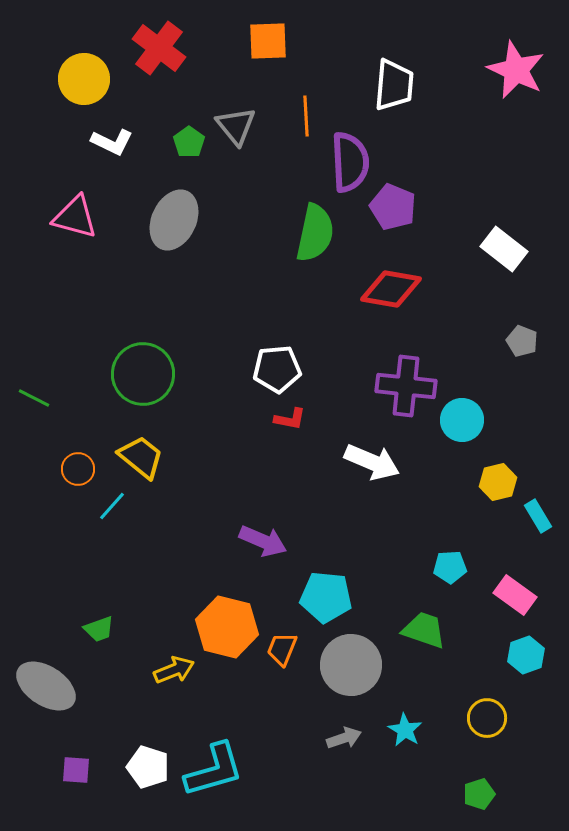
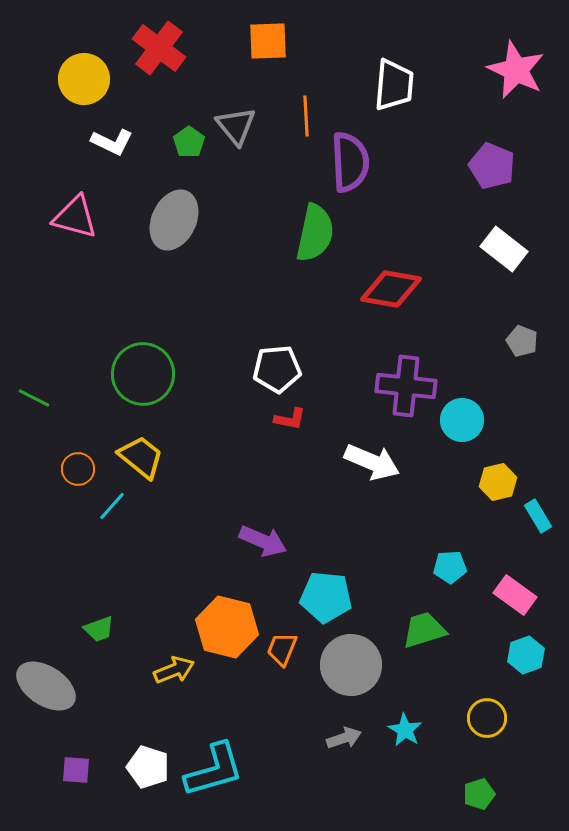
purple pentagon at (393, 207): moved 99 px right, 41 px up
green trapezoid at (424, 630): rotated 36 degrees counterclockwise
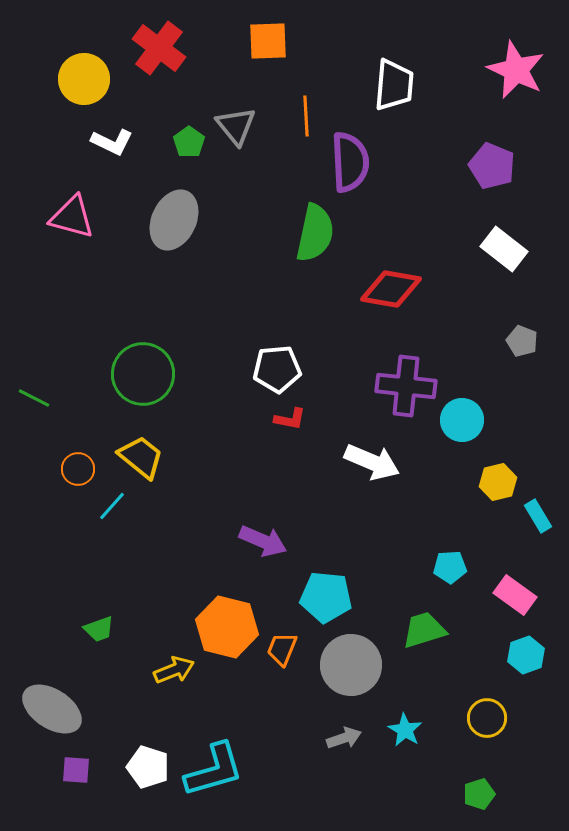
pink triangle at (75, 217): moved 3 px left
gray ellipse at (46, 686): moved 6 px right, 23 px down
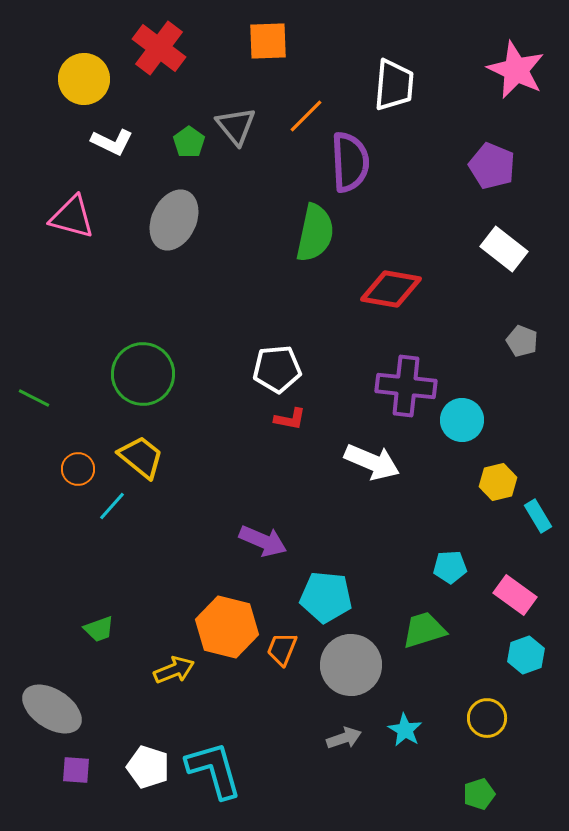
orange line at (306, 116): rotated 48 degrees clockwise
cyan L-shape at (214, 770): rotated 90 degrees counterclockwise
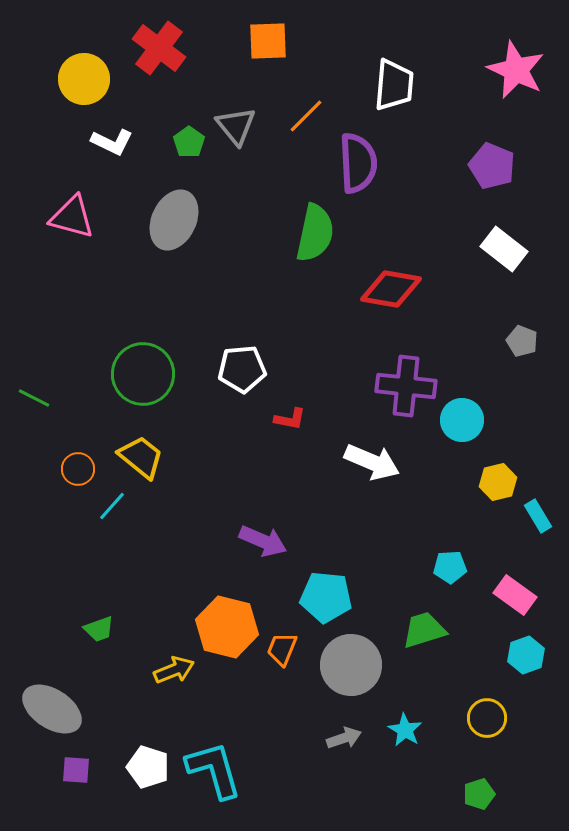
purple semicircle at (350, 162): moved 8 px right, 1 px down
white pentagon at (277, 369): moved 35 px left
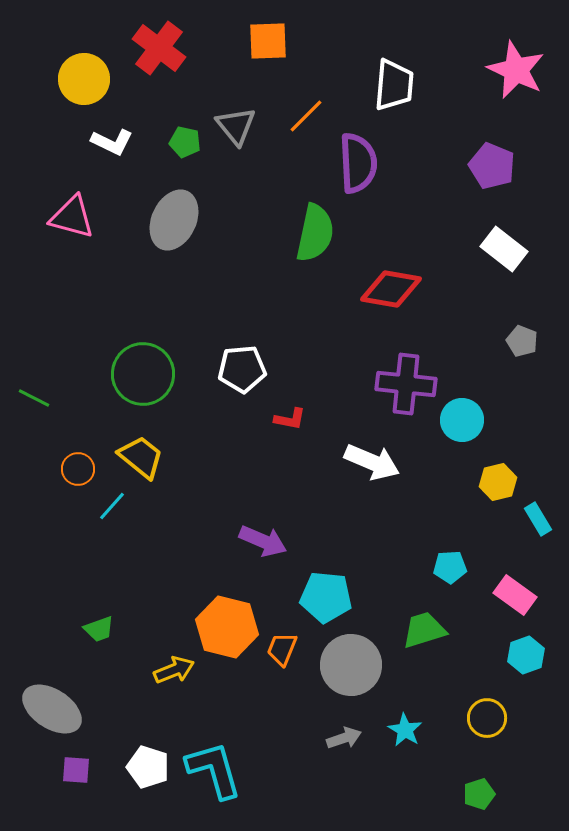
green pentagon at (189, 142): moved 4 px left; rotated 24 degrees counterclockwise
purple cross at (406, 386): moved 2 px up
cyan rectangle at (538, 516): moved 3 px down
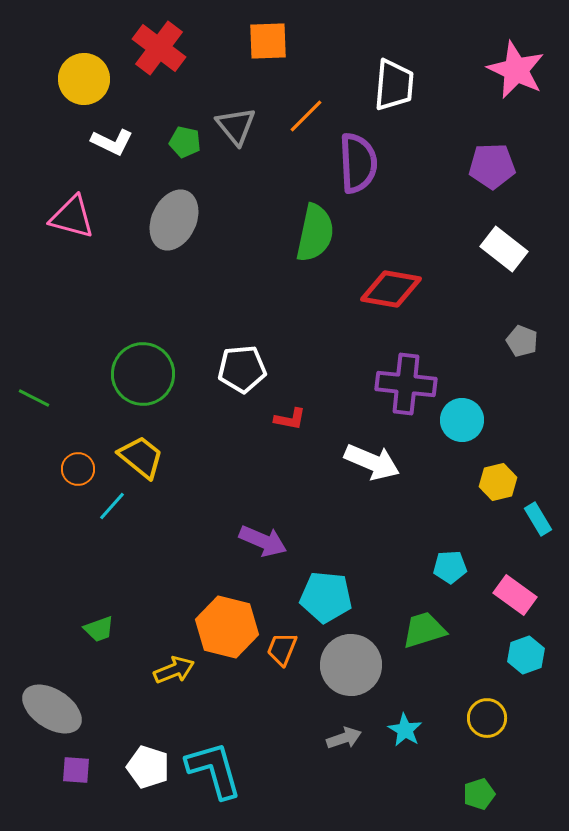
purple pentagon at (492, 166): rotated 24 degrees counterclockwise
